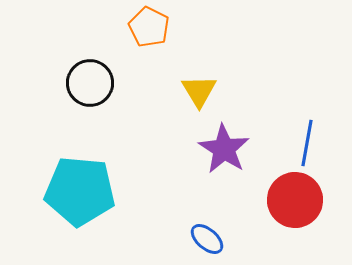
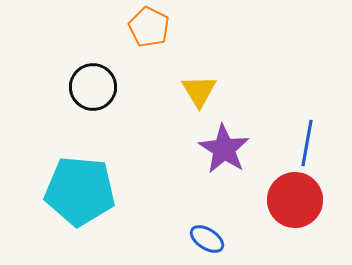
black circle: moved 3 px right, 4 px down
blue ellipse: rotated 8 degrees counterclockwise
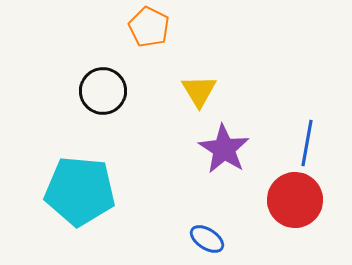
black circle: moved 10 px right, 4 px down
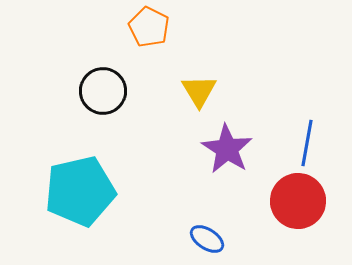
purple star: moved 3 px right
cyan pentagon: rotated 18 degrees counterclockwise
red circle: moved 3 px right, 1 px down
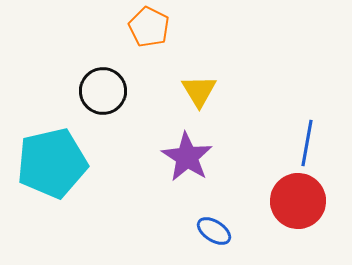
purple star: moved 40 px left, 8 px down
cyan pentagon: moved 28 px left, 28 px up
blue ellipse: moved 7 px right, 8 px up
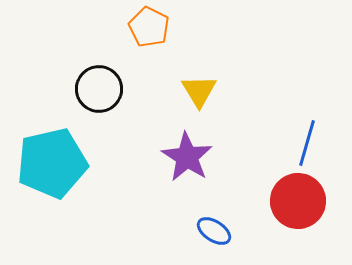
black circle: moved 4 px left, 2 px up
blue line: rotated 6 degrees clockwise
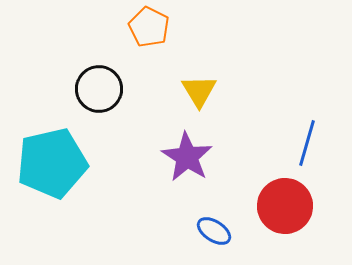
red circle: moved 13 px left, 5 px down
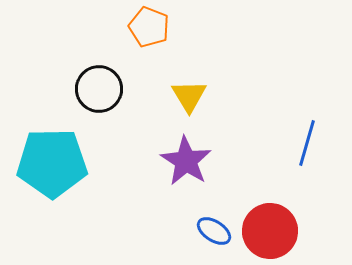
orange pentagon: rotated 6 degrees counterclockwise
yellow triangle: moved 10 px left, 5 px down
purple star: moved 1 px left, 4 px down
cyan pentagon: rotated 12 degrees clockwise
red circle: moved 15 px left, 25 px down
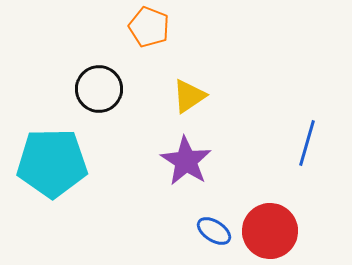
yellow triangle: rotated 27 degrees clockwise
